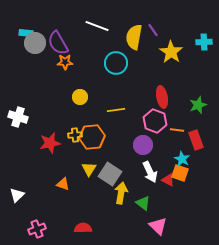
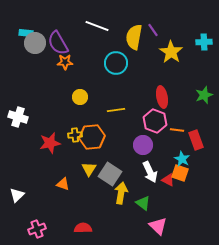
green star: moved 6 px right, 10 px up
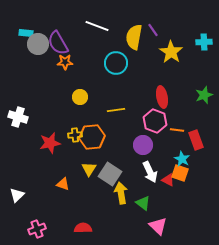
gray circle: moved 3 px right, 1 px down
yellow arrow: rotated 20 degrees counterclockwise
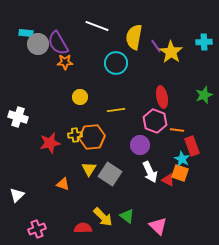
purple line: moved 3 px right, 16 px down
red rectangle: moved 4 px left, 6 px down
purple circle: moved 3 px left
yellow arrow: moved 18 px left, 24 px down; rotated 145 degrees clockwise
green triangle: moved 16 px left, 13 px down
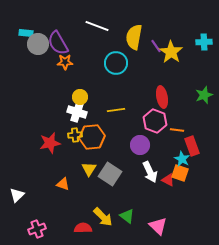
white cross: moved 59 px right, 5 px up
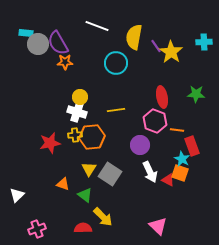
green star: moved 8 px left, 1 px up; rotated 24 degrees clockwise
green triangle: moved 42 px left, 21 px up
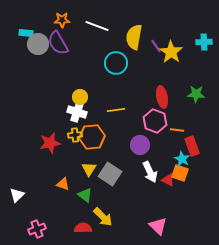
orange star: moved 3 px left, 42 px up
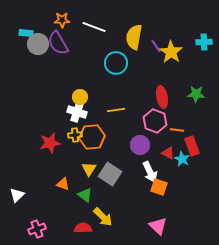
white line: moved 3 px left, 1 px down
orange square: moved 21 px left, 14 px down
red triangle: moved 27 px up
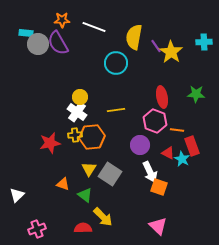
white cross: rotated 18 degrees clockwise
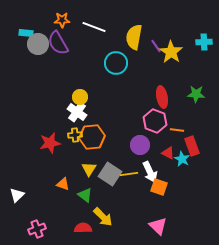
yellow line: moved 13 px right, 64 px down
